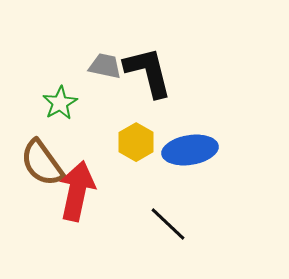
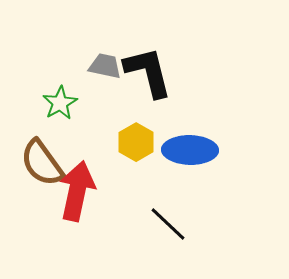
blue ellipse: rotated 10 degrees clockwise
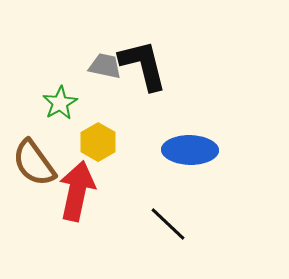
black L-shape: moved 5 px left, 7 px up
yellow hexagon: moved 38 px left
brown semicircle: moved 8 px left
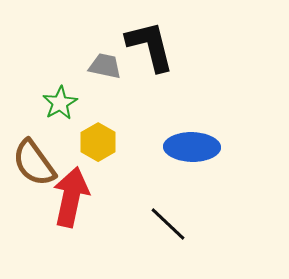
black L-shape: moved 7 px right, 19 px up
blue ellipse: moved 2 px right, 3 px up
red arrow: moved 6 px left, 6 px down
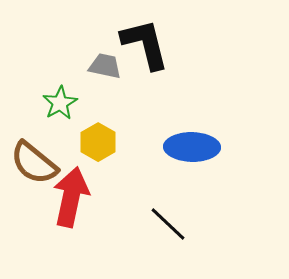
black L-shape: moved 5 px left, 2 px up
brown semicircle: rotated 15 degrees counterclockwise
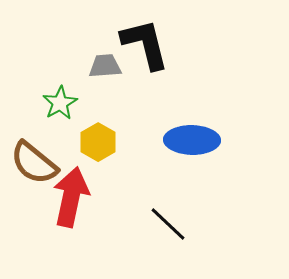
gray trapezoid: rotated 16 degrees counterclockwise
blue ellipse: moved 7 px up
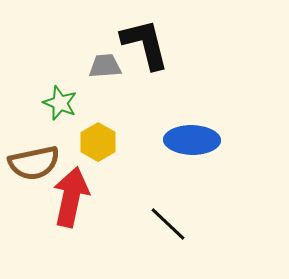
green star: rotated 20 degrees counterclockwise
brown semicircle: rotated 51 degrees counterclockwise
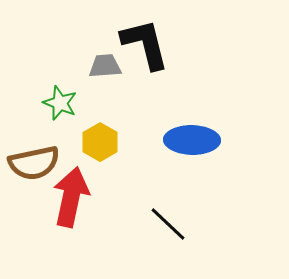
yellow hexagon: moved 2 px right
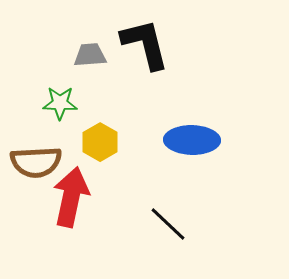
gray trapezoid: moved 15 px left, 11 px up
green star: rotated 20 degrees counterclockwise
brown semicircle: moved 2 px right, 1 px up; rotated 9 degrees clockwise
